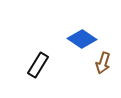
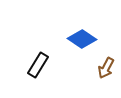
brown arrow: moved 3 px right, 5 px down; rotated 10 degrees clockwise
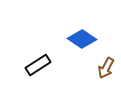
black rectangle: rotated 25 degrees clockwise
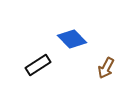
blue diamond: moved 10 px left; rotated 12 degrees clockwise
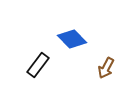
black rectangle: rotated 20 degrees counterclockwise
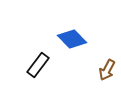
brown arrow: moved 1 px right, 2 px down
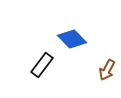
black rectangle: moved 4 px right
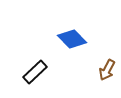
black rectangle: moved 7 px left, 7 px down; rotated 10 degrees clockwise
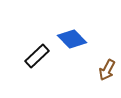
black rectangle: moved 2 px right, 16 px up
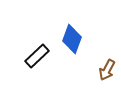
blue diamond: rotated 64 degrees clockwise
